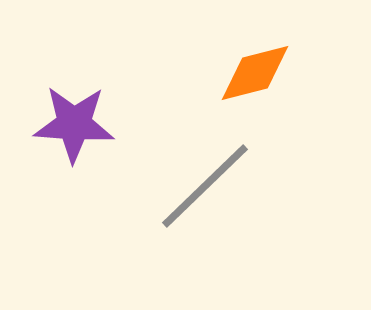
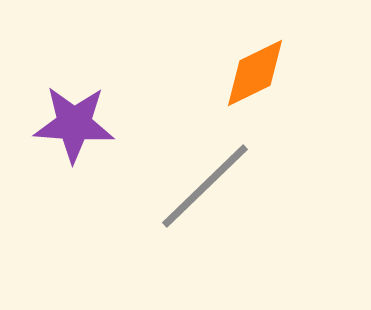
orange diamond: rotated 12 degrees counterclockwise
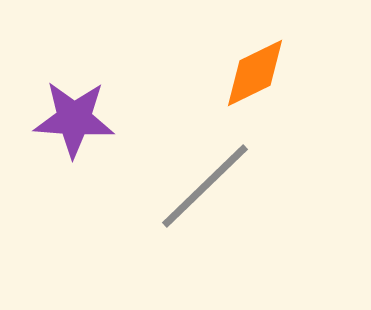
purple star: moved 5 px up
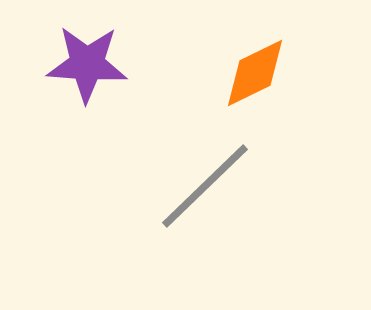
purple star: moved 13 px right, 55 px up
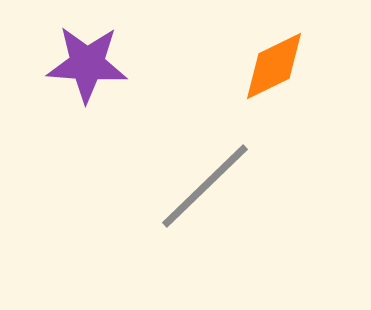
orange diamond: moved 19 px right, 7 px up
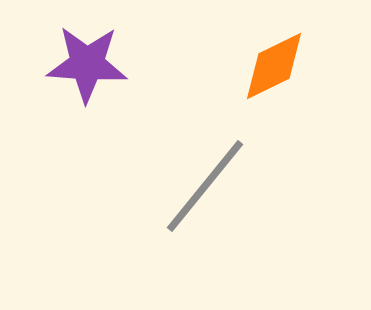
gray line: rotated 7 degrees counterclockwise
